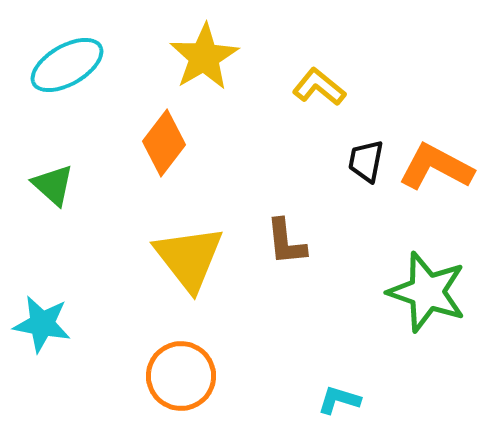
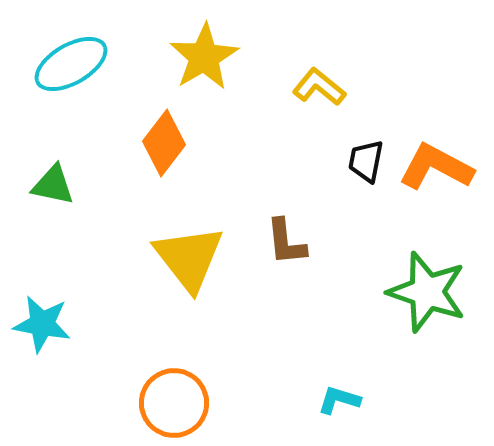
cyan ellipse: moved 4 px right, 1 px up
green triangle: rotated 30 degrees counterclockwise
orange circle: moved 7 px left, 27 px down
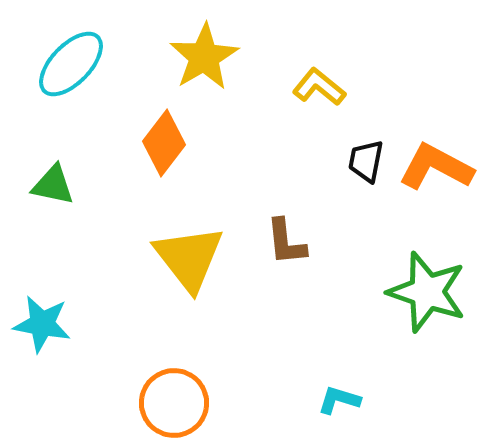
cyan ellipse: rotated 16 degrees counterclockwise
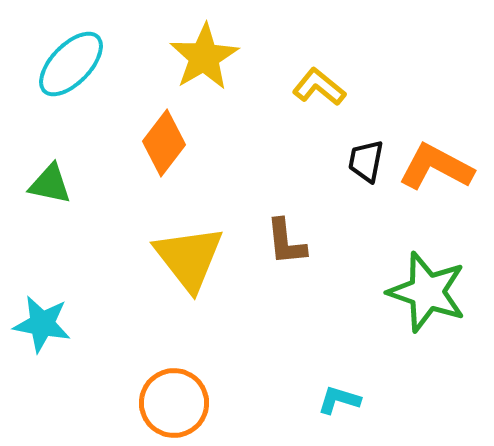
green triangle: moved 3 px left, 1 px up
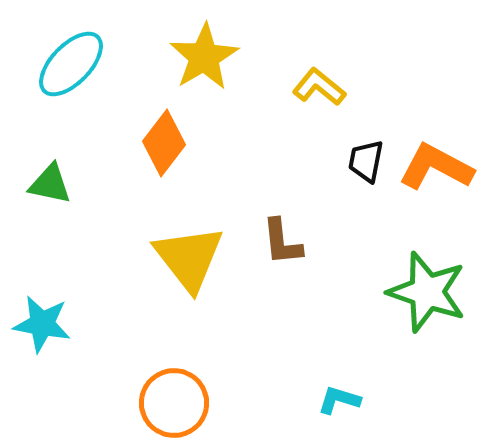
brown L-shape: moved 4 px left
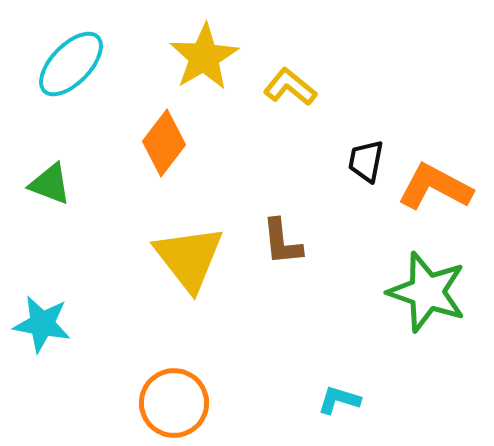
yellow L-shape: moved 29 px left
orange L-shape: moved 1 px left, 20 px down
green triangle: rotated 9 degrees clockwise
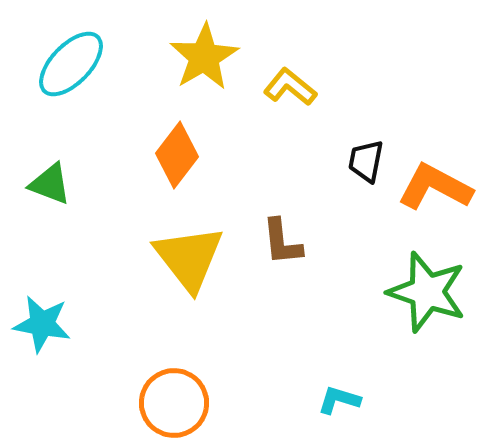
orange diamond: moved 13 px right, 12 px down
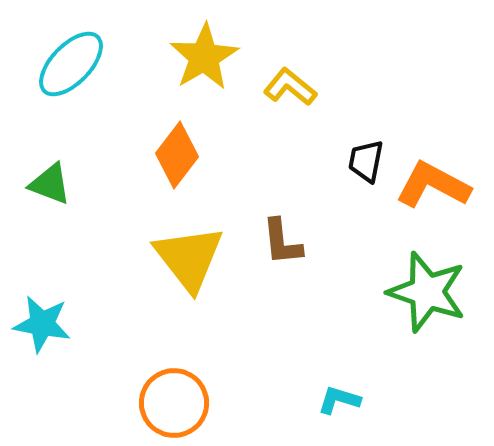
orange L-shape: moved 2 px left, 2 px up
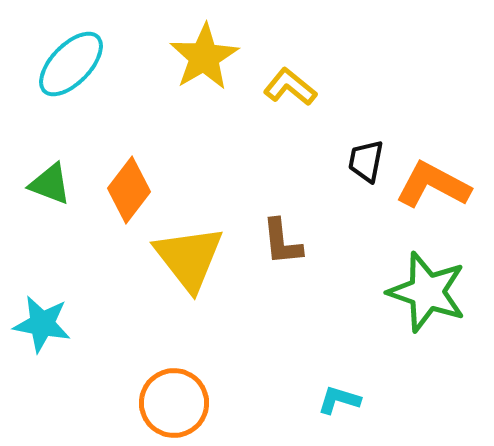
orange diamond: moved 48 px left, 35 px down
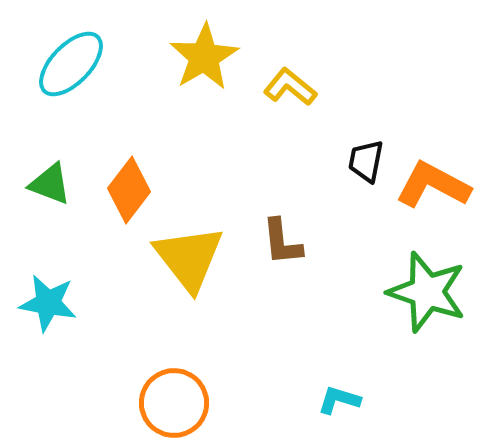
cyan star: moved 6 px right, 21 px up
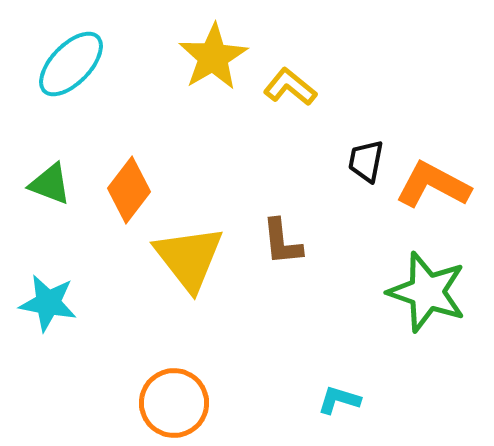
yellow star: moved 9 px right
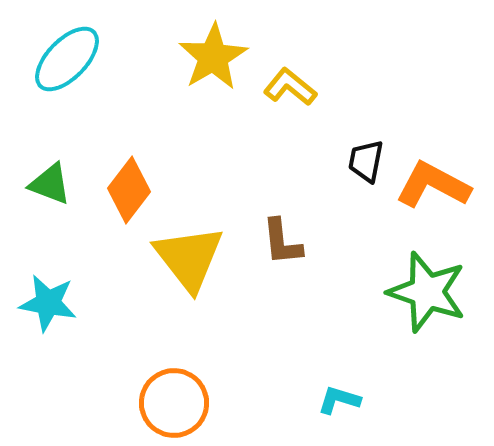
cyan ellipse: moved 4 px left, 5 px up
